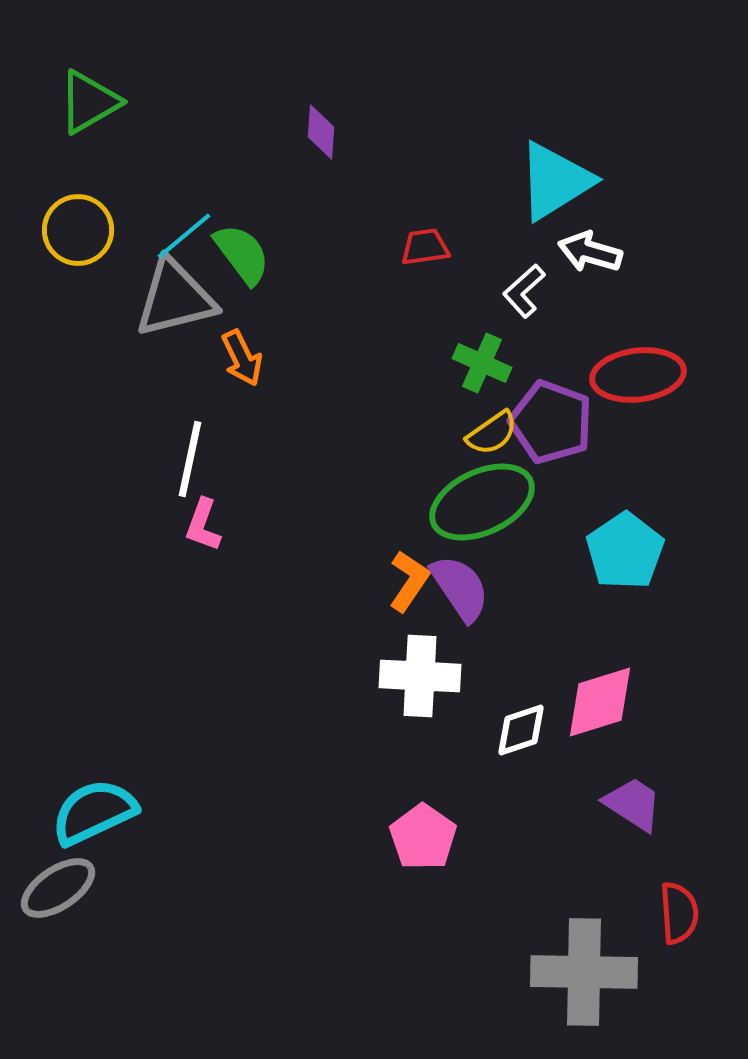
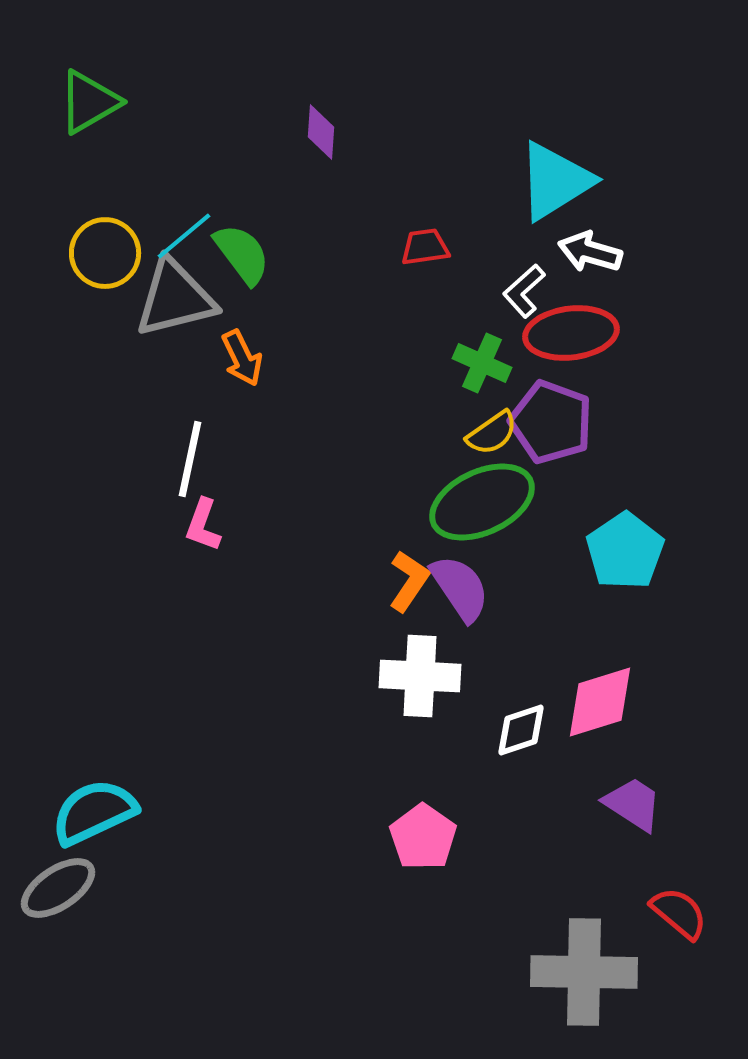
yellow circle: moved 27 px right, 23 px down
red ellipse: moved 67 px left, 42 px up
red semicircle: rotated 46 degrees counterclockwise
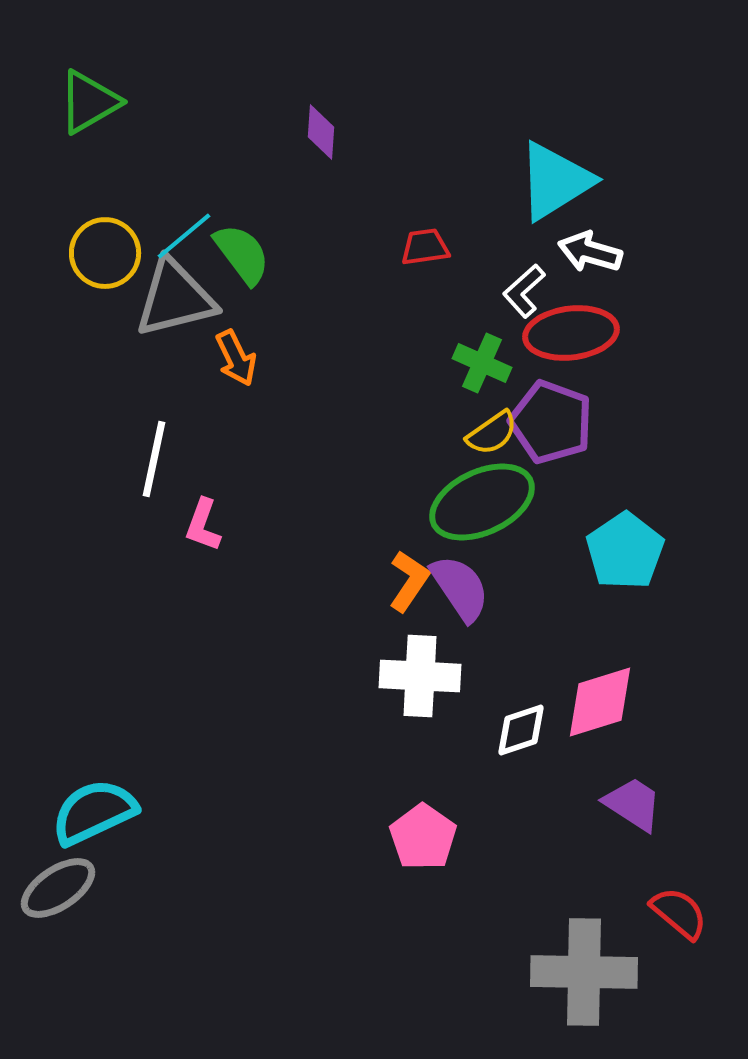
orange arrow: moved 6 px left
white line: moved 36 px left
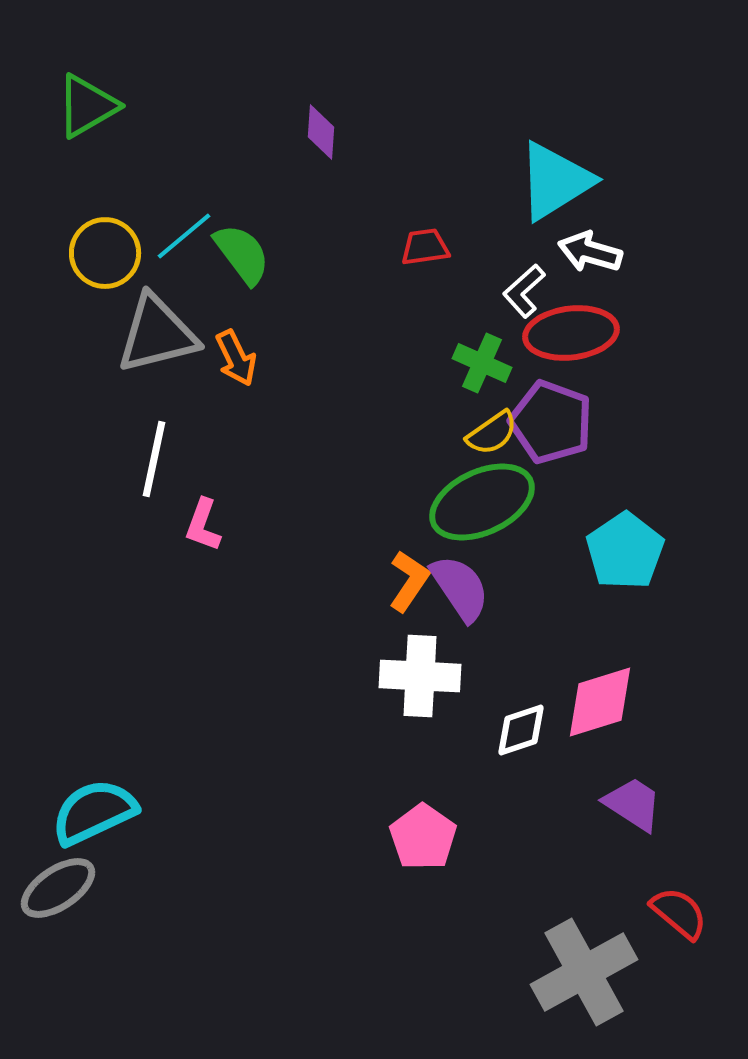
green triangle: moved 2 px left, 4 px down
gray triangle: moved 18 px left, 36 px down
gray cross: rotated 30 degrees counterclockwise
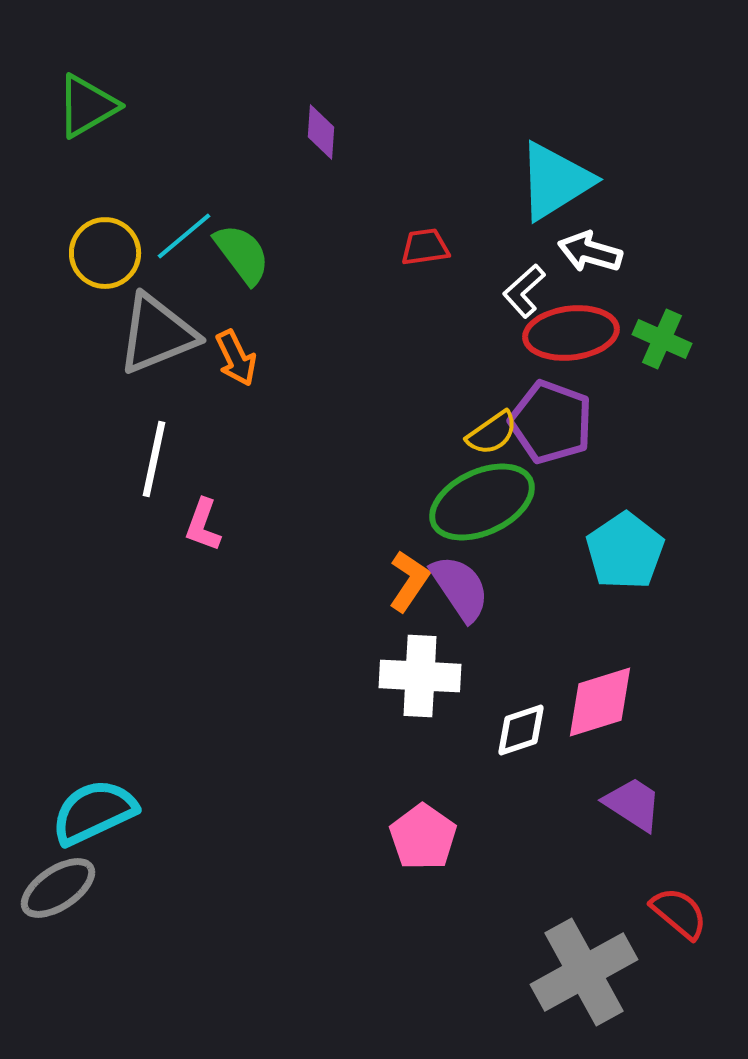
gray triangle: rotated 8 degrees counterclockwise
green cross: moved 180 px right, 24 px up
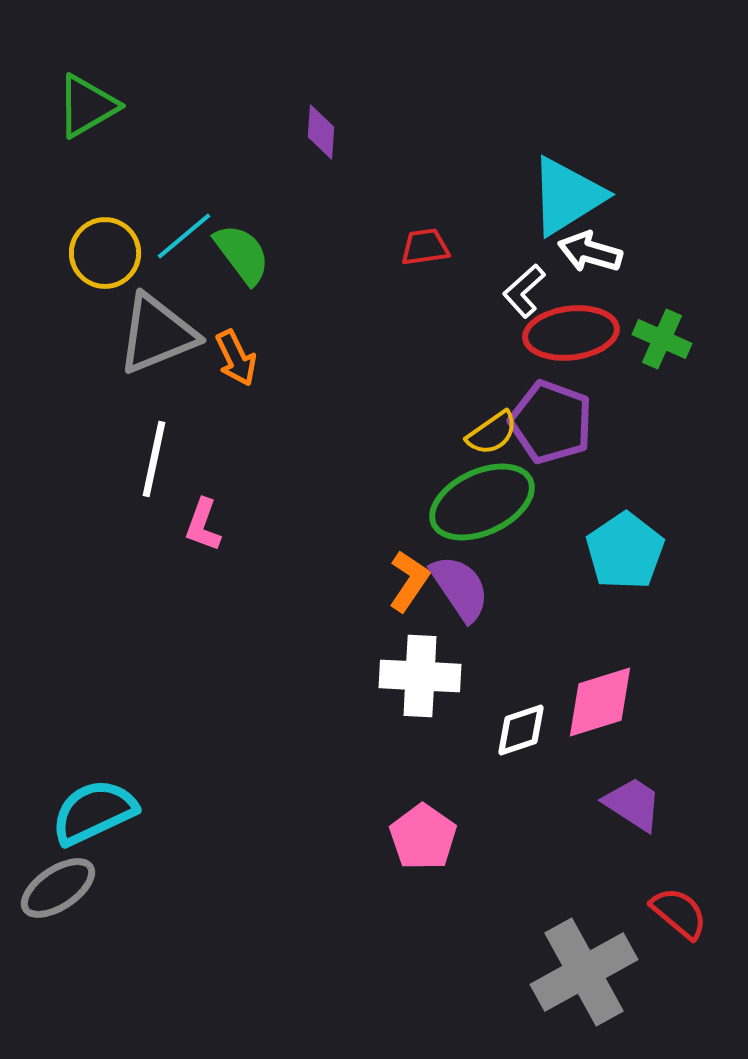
cyan triangle: moved 12 px right, 15 px down
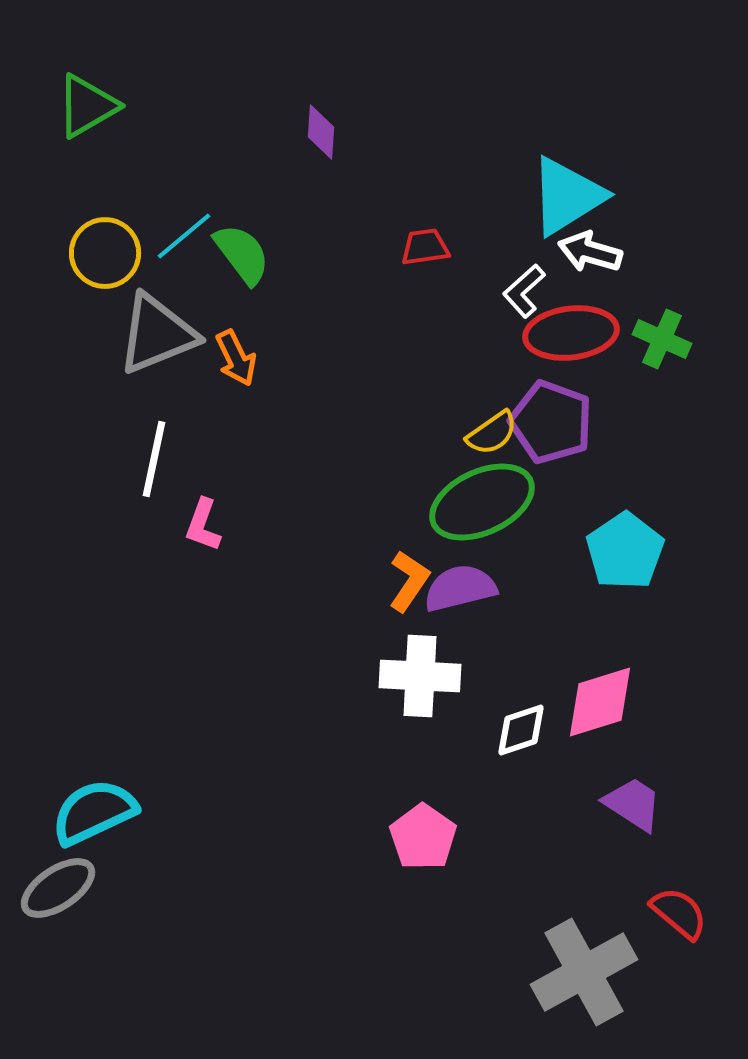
purple semicircle: rotated 70 degrees counterclockwise
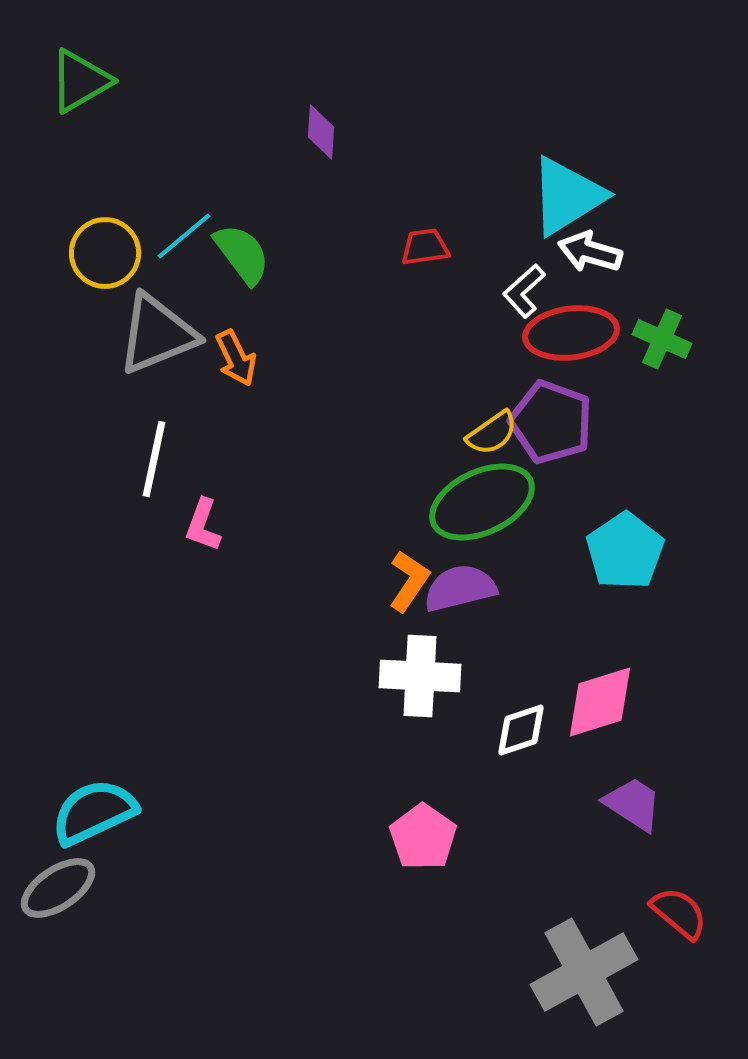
green triangle: moved 7 px left, 25 px up
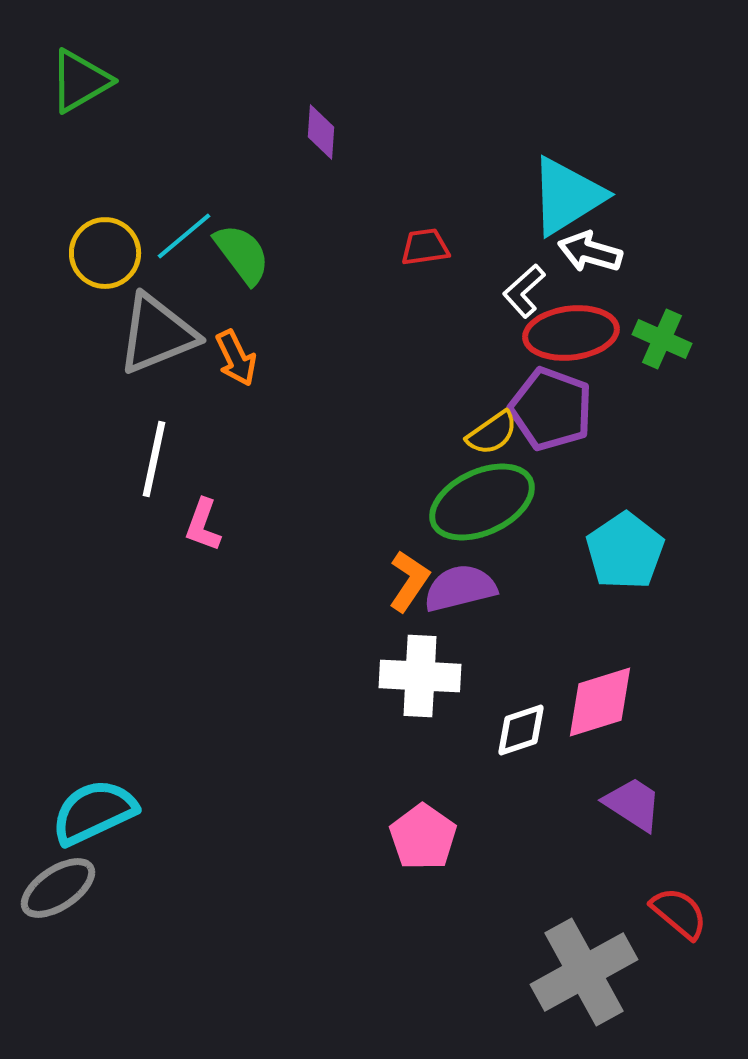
purple pentagon: moved 13 px up
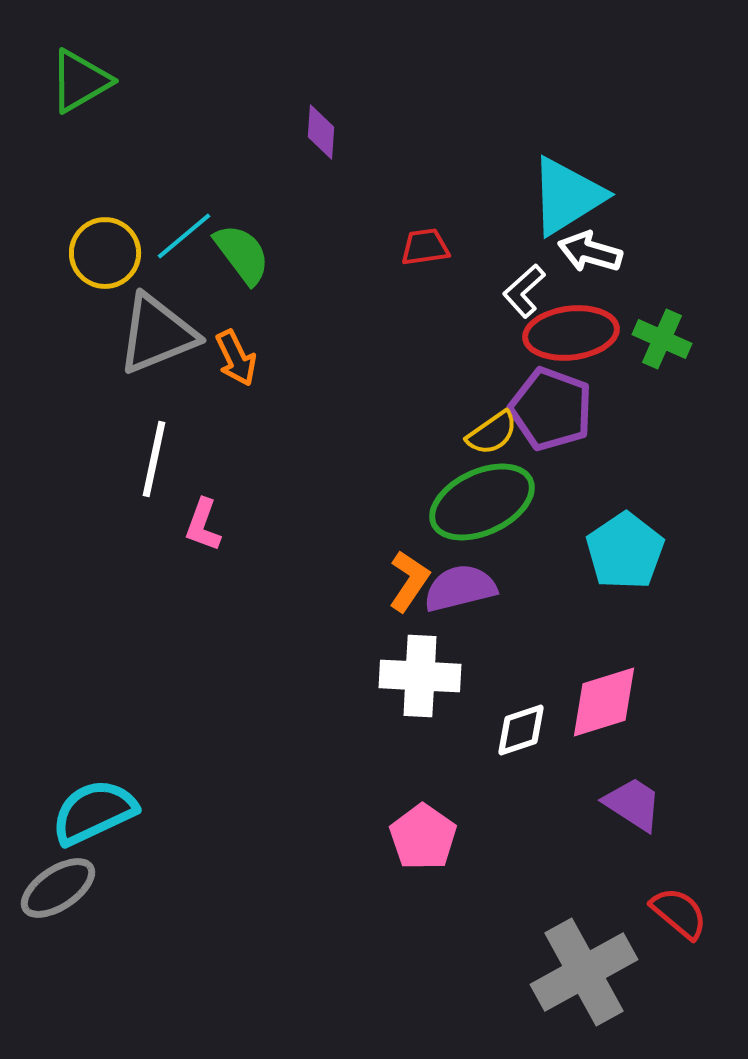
pink diamond: moved 4 px right
